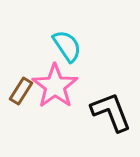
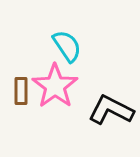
brown rectangle: rotated 32 degrees counterclockwise
black L-shape: moved 2 px up; rotated 42 degrees counterclockwise
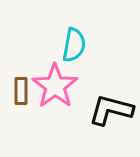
cyan semicircle: moved 7 px right, 1 px up; rotated 44 degrees clockwise
black L-shape: rotated 12 degrees counterclockwise
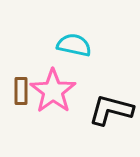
cyan semicircle: rotated 88 degrees counterclockwise
pink star: moved 2 px left, 5 px down
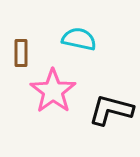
cyan semicircle: moved 5 px right, 6 px up
brown rectangle: moved 38 px up
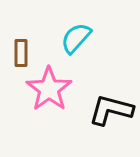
cyan semicircle: moved 3 px left, 1 px up; rotated 60 degrees counterclockwise
pink star: moved 4 px left, 2 px up
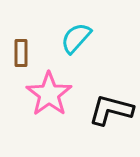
pink star: moved 5 px down
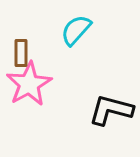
cyan semicircle: moved 8 px up
pink star: moved 20 px left, 10 px up; rotated 6 degrees clockwise
